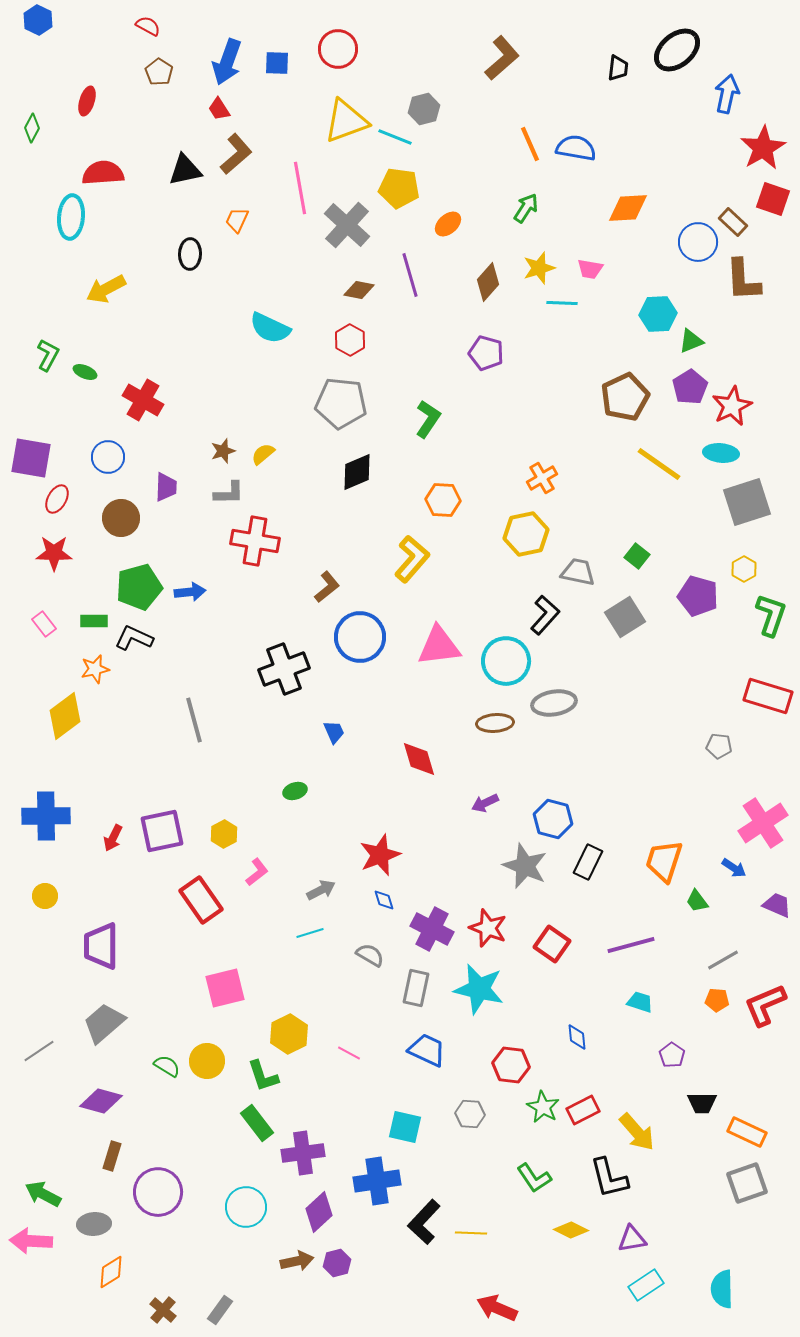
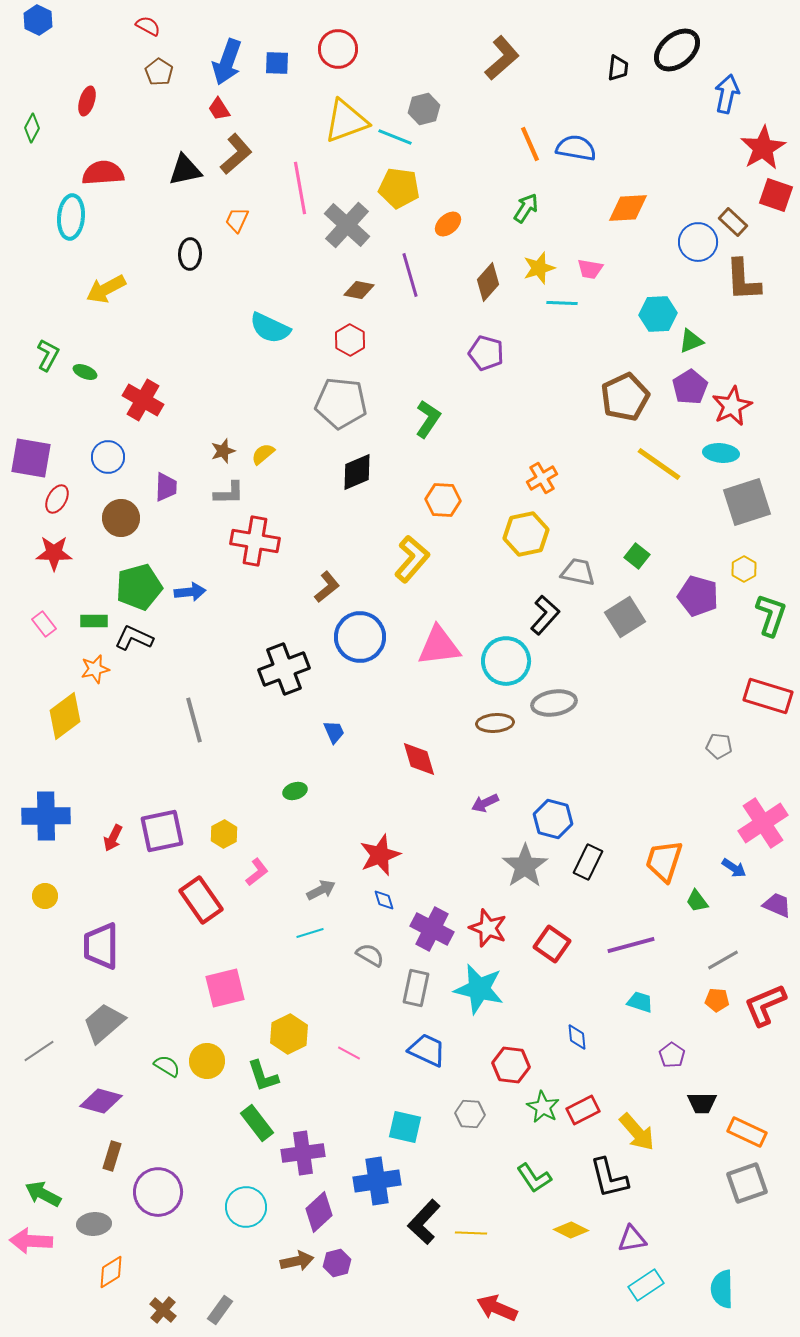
red square at (773, 199): moved 3 px right, 4 px up
gray star at (525, 866): rotated 15 degrees clockwise
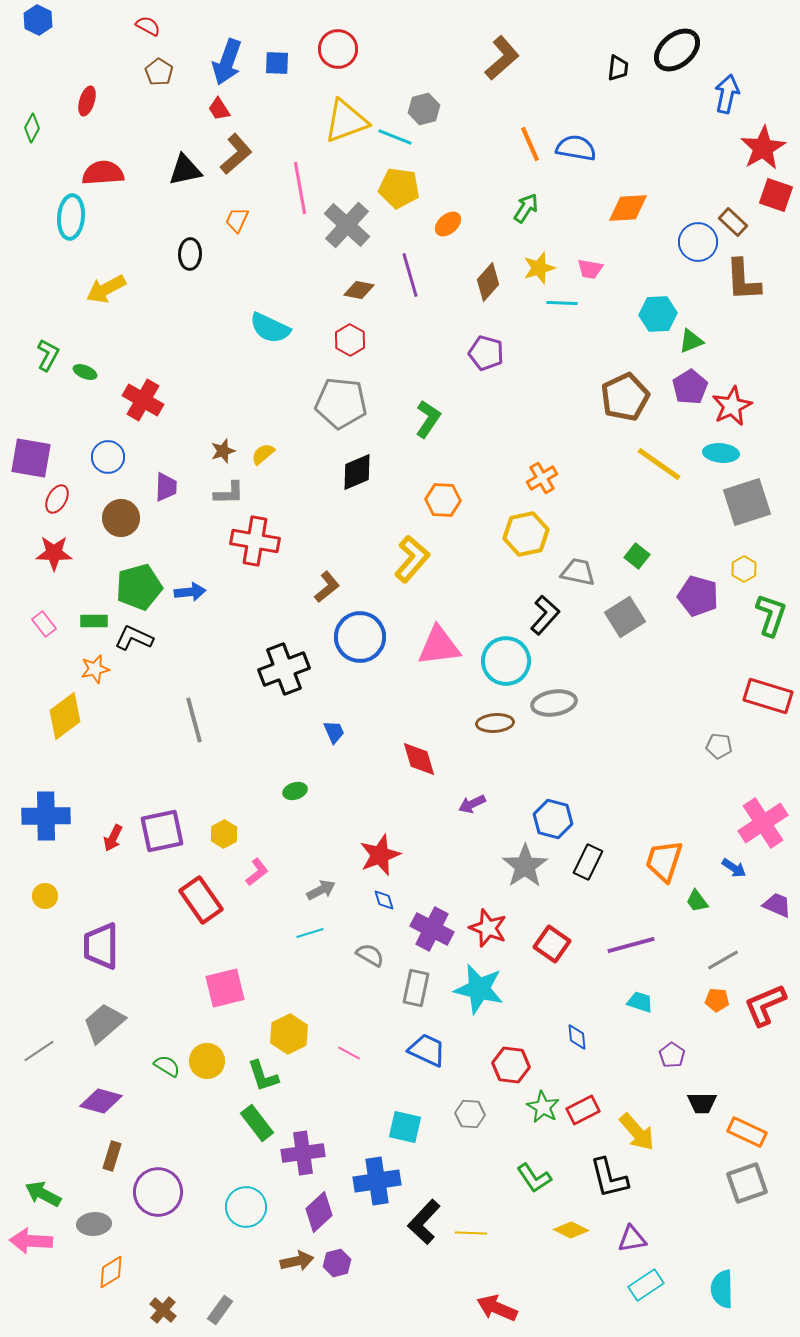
purple arrow at (485, 803): moved 13 px left, 1 px down
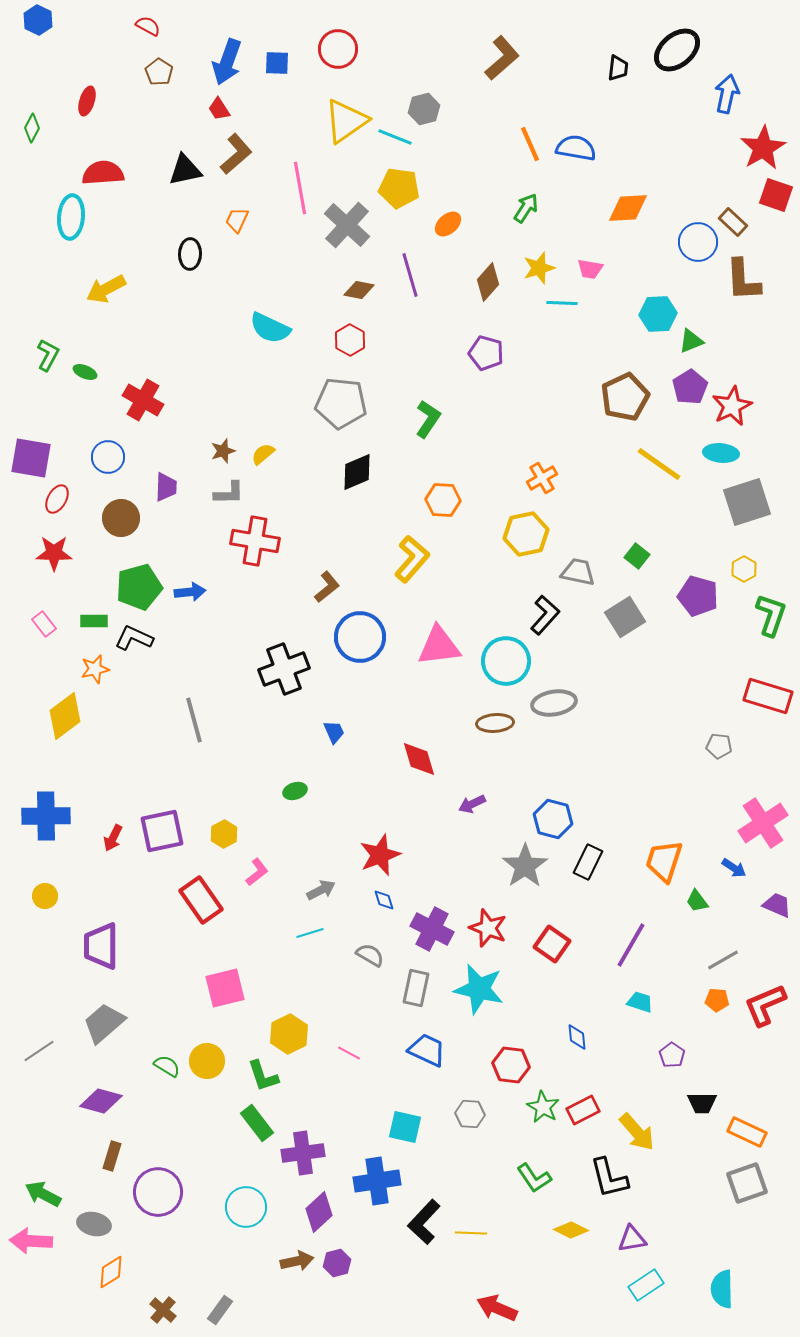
yellow triangle at (346, 121): rotated 15 degrees counterclockwise
purple line at (631, 945): rotated 45 degrees counterclockwise
gray ellipse at (94, 1224): rotated 16 degrees clockwise
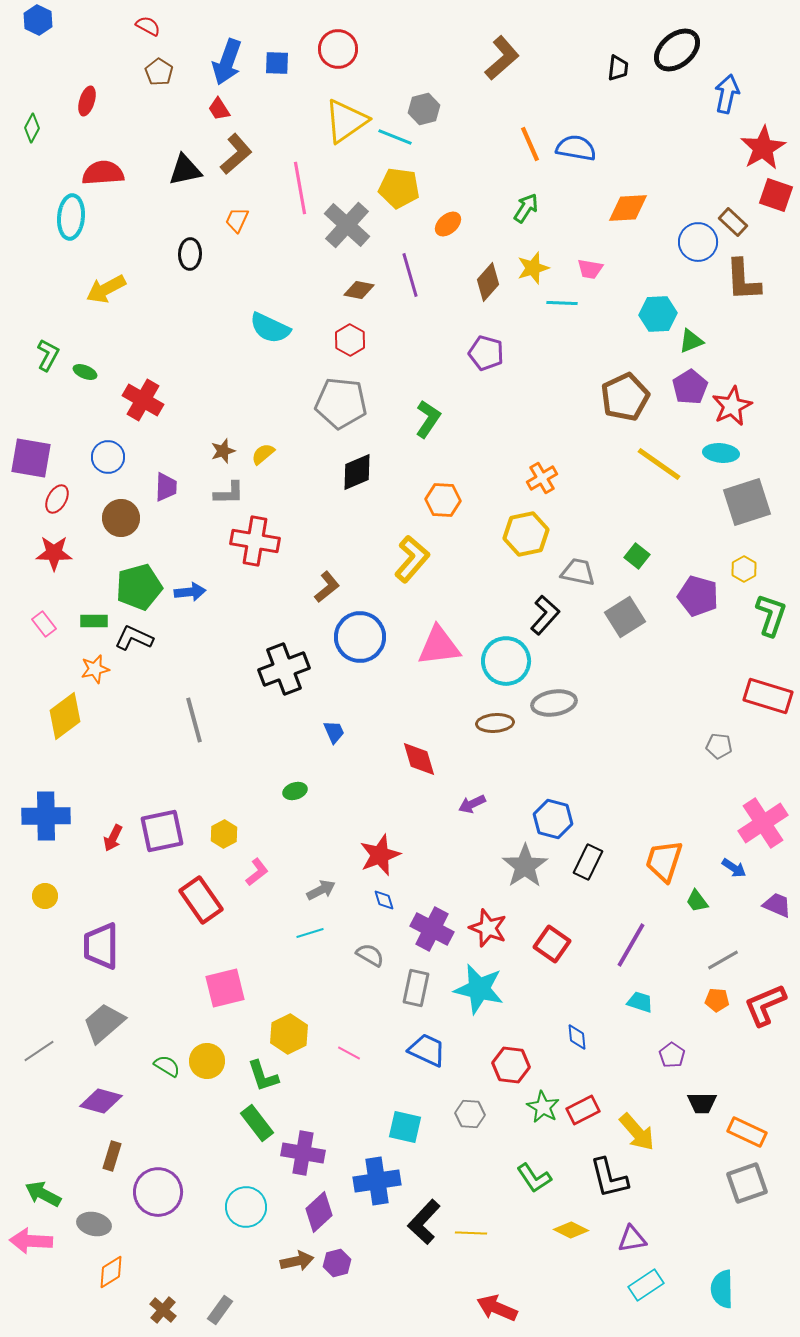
yellow star at (539, 268): moved 6 px left
purple cross at (303, 1153): rotated 18 degrees clockwise
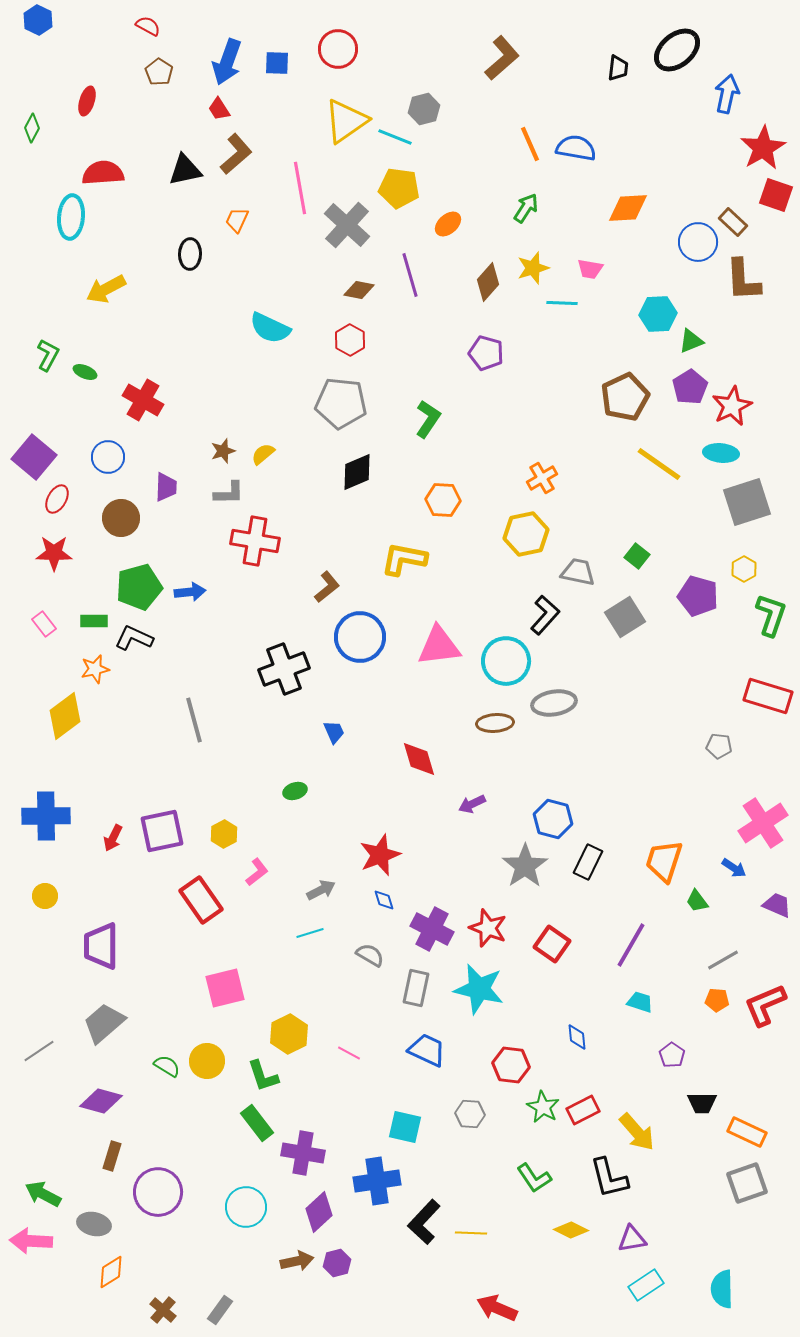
purple square at (31, 458): moved 3 px right, 1 px up; rotated 30 degrees clockwise
yellow L-shape at (412, 559): moved 8 px left; rotated 120 degrees counterclockwise
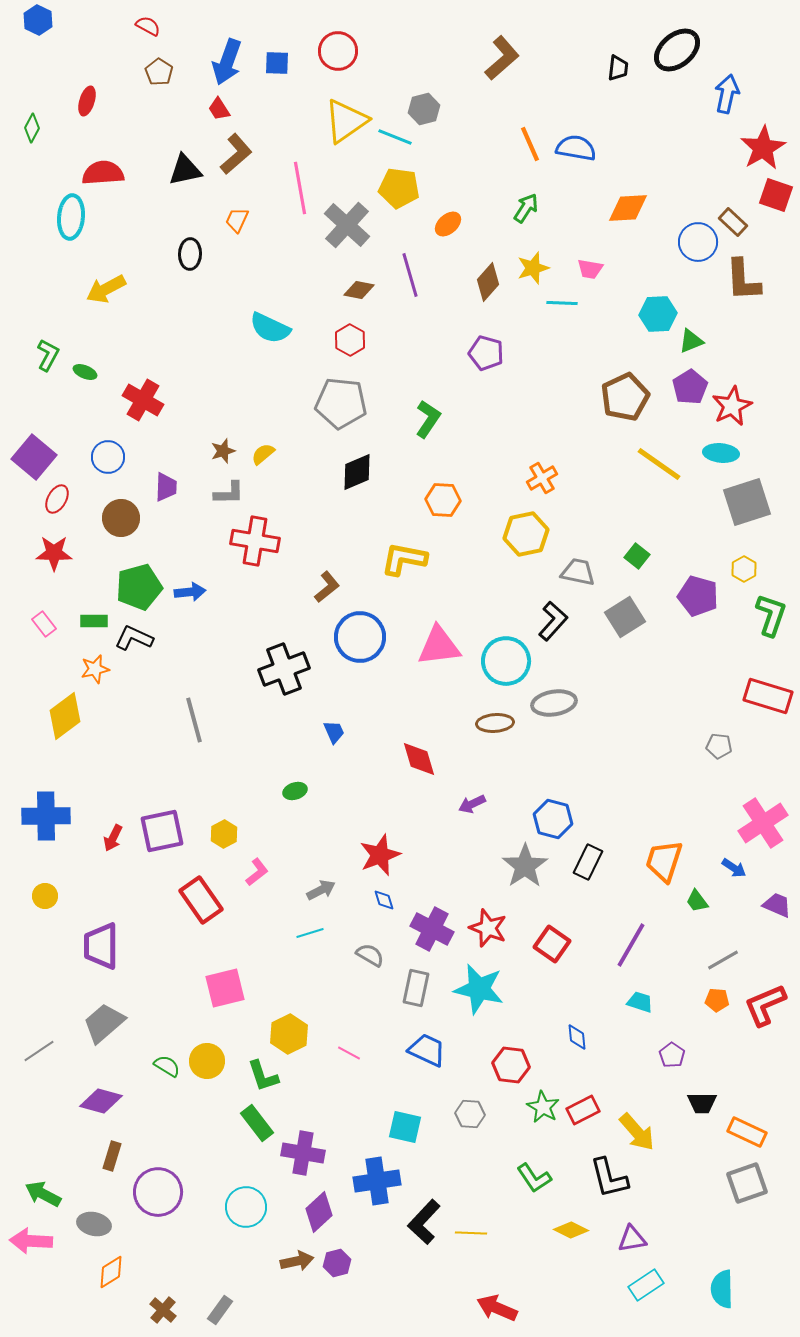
red circle at (338, 49): moved 2 px down
black L-shape at (545, 615): moved 8 px right, 6 px down
